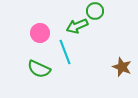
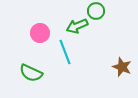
green circle: moved 1 px right
green semicircle: moved 8 px left, 4 px down
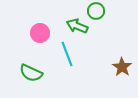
green arrow: rotated 45 degrees clockwise
cyan line: moved 2 px right, 2 px down
brown star: rotated 12 degrees clockwise
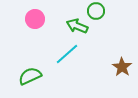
pink circle: moved 5 px left, 14 px up
cyan line: rotated 70 degrees clockwise
green semicircle: moved 1 px left, 3 px down; rotated 130 degrees clockwise
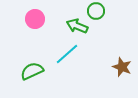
brown star: rotated 12 degrees counterclockwise
green semicircle: moved 2 px right, 5 px up
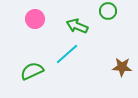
green circle: moved 12 px right
brown star: rotated 18 degrees counterclockwise
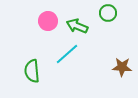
green circle: moved 2 px down
pink circle: moved 13 px right, 2 px down
green semicircle: rotated 70 degrees counterclockwise
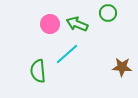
pink circle: moved 2 px right, 3 px down
green arrow: moved 2 px up
green semicircle: moved 6 px right
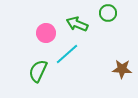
pink circle: moved 4 px left, 9 px down
brown star: moved 2 px down
green semicircle: rotated 30 degrees clockwise
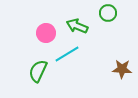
green arrow: moved 2 px down
cyan line: rotated 10 degrees clockwise
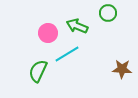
pink circle: moved 2 px right
